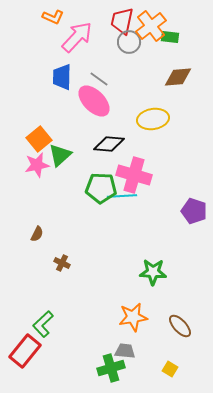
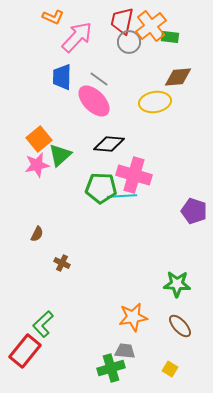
yellow ellipse: moved 2 px right, 17 px up
green star: moved 24 px right, 12 px down
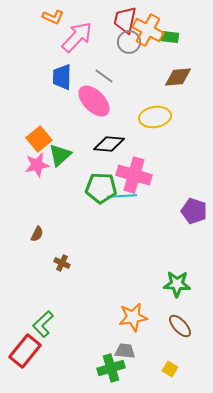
red trapezoid: moved 3 px right, 1 px up
orange cross: moved 3 px left, 4 px down; rotated 24 degrees counterclockwise
gray line: moved 5 px right, 3 px up
yellow ellipse: moved 15 px down
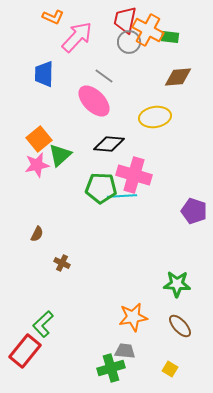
blue trapezoid: moved 18 px left, 3 px up
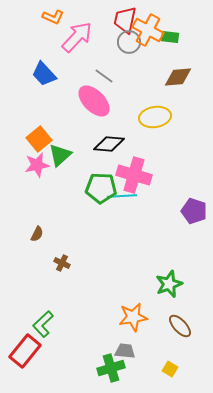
blue trapezoid: rotated 44 degrees counterclockwise
green star: moved 8 px left; rotated 24 degrees counterclockwise
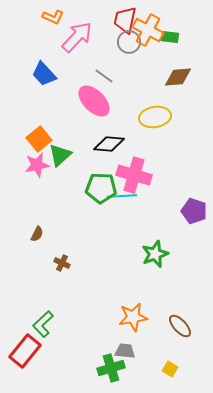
green star: moved 14 px left, 30 px up
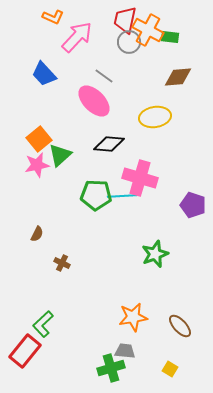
pink cross: moved 6 px right, 3 px down
green pentagon: moved 5 px left, 7 px down
purple pentagon: moved 1 px left, 6 px up
